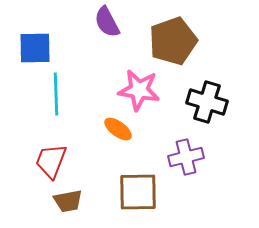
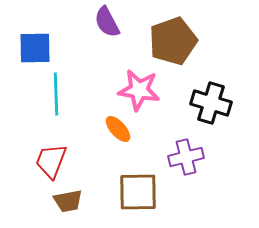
black cross: moved 4 px right, 1 px down
orange ellipse: rotated 12 degrees clockwise
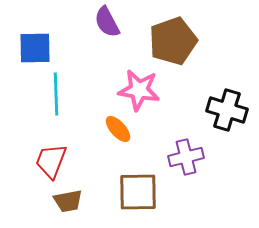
black cross: moved 16 px right, 7 px down
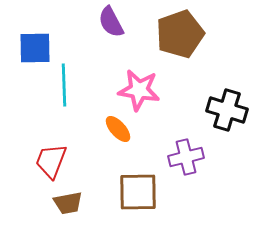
purple semicircle: moved 4 px right
brown pentagon: moved 7 px right, 7 px up
cyan line: moved 8 px right, 9 px up
brown trapezoid: moved 2 px down
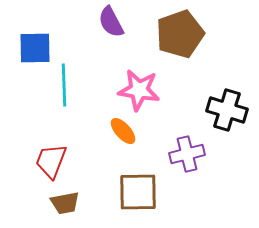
orange ellipse: moved 5 px right, 2 px down
purple cross: moved 1 px right, 3 px up
brown trapezoid: moved 3 px left
